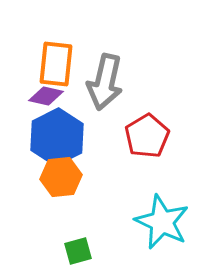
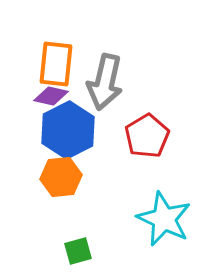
purple diamond: moved 5 px right
blue hexagon: moved 11 px right, 7 px up
cyan star: moved 2 px right, 3 px up
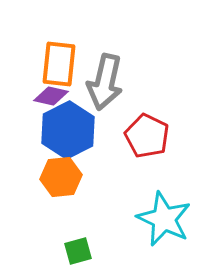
orange rectangle: moved 3 px right
red pentagon: rotated 15 degrees counterclockwise
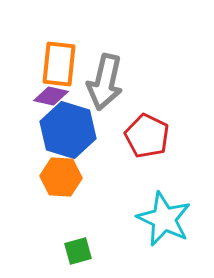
blue hexagon: rotated 16 degrees counterclockwise
orange hexagon: rotated 9 degrees clockwise
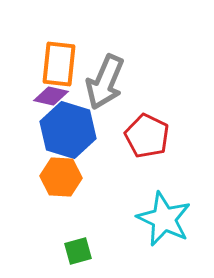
gray arrow: rotated 10 degrees clockwise
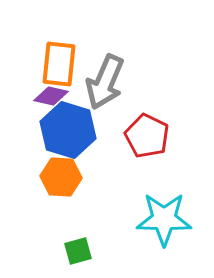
cyan star: rotated 24 degrees counterclockwise
